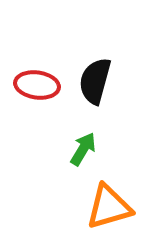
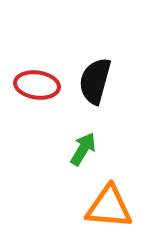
orange triangle: rotated 21 degrees clockwise
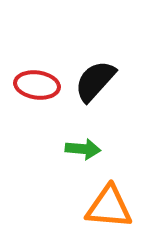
black semicircle: rotated 27 degrees clockwise
green arrow: rotated 64 degrees clockwise
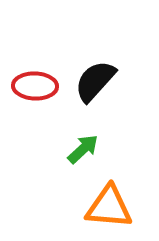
red ellipse: moved 2 px left, 1 px down; rotated 6 degrees counterclockwise
green arrow: rotated 48 degrees counterclockwise
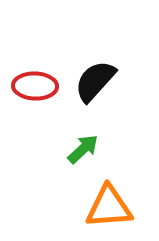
orange triangle: rotated 9 degrees counterclockwise
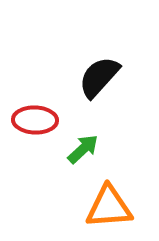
black semicircle: moved 4 px right, 4 px up
red ellipse: moved 34 px down
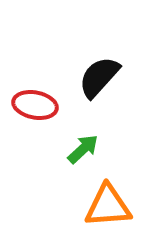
red ellipse: moved 15 px up; rotated 9 degrees clockwise
orange triangle: moved 1 px left, 1 px up
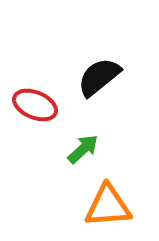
black semicircle: rotated 9 degrees clockwise
red ellipse: rotated 12 degrees clockwise
